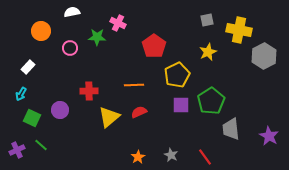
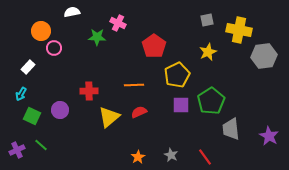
pink circle: moved 16 px left
gray hexagon: rotated 20 degrees clockwise
green square: moved 2 px up
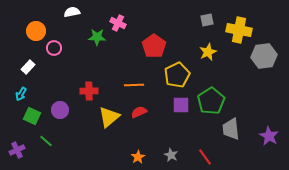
orange circle: moved 5 px left
green line: moved 5 px right, 4 px up
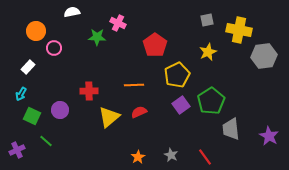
red pentagon: moved 1 px right, 1 px up
purple square: rotated 36 degrees counterclockwise
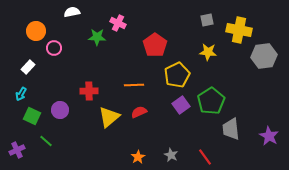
yellow star: rotated 30 degrees clockwise
